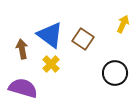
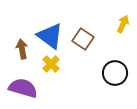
blue triangle: moved 1 px down
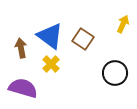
brown arrow: moved 1 px left, 1 px up
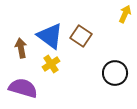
yellow arrow: moved 2 px right, 10 px up
brown square: moved 2 px left, 3 px up
yellow cross: rotated 12 degrees clockwise
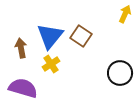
blue triangle: rotated 32 degrees clockwise
black circle: moved 5 px right
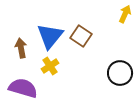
yellow cross: moved 1 px left, 2 px down
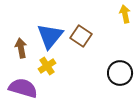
yellow arrow: rotated 36 degrees counterclockwise
yellow cross: moved 3 px left
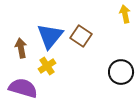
black circle: moved 1 px right, 1 px up
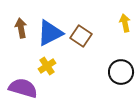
yellow arrow: moved 9 px down
blue triangle: moved 3 px up; rotated 24 degrees clockwise
brown arrow: moved 20 px up
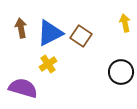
yellow cross: moved 1 px right, 2 px up
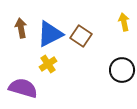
yellow arrow: moved 1 px left, 1 px up
blue triangle: moved 1 px down
black circle: moved 1 px right, 2 px up
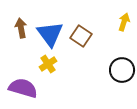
yellow arrow: rotated 30 degrees clockwise
blue triangle: rotated 40 degrees counterclockwise
